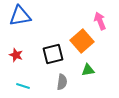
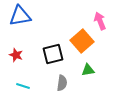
gray semicircle: moved 1 px down
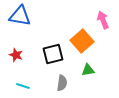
blue triangle: rotated 20 degrees clockwise
pink arrow: moved 3 px right, 1 px up
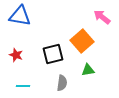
pink arrow: moved 1 px left, 3 px up; rotated 30 degrees counterclockwise
cyan line: rotated 16 degrees counterclockwise
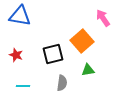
pink arrow: moved 1 px right, 1 px down; rotated 18 degrees clockwise
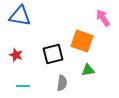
orange square: rotated 30 degrees counterclockwise
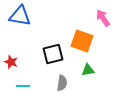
red star: moved 5 px left, 7 px down
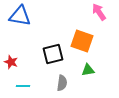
pink arrow: moved 4 px left, 6 px up
